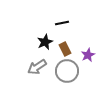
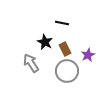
black line: rotated 24 degrees clockwise
black star: rotated 21 degrees counterclockwise
gray arrow: moved 6 px left, 4 px up; rotated 90 degrees clockwise
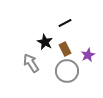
black line: moved 3 px right; rotated 40 degrees counterclockwise
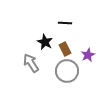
black line: rotated 32 degrees clockwise
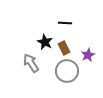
brown rectangle: moved 1 px left, 1 px up
